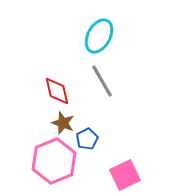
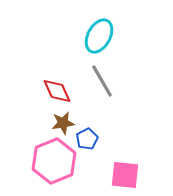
red diamond: rotated 12 degrees counterclockwise
brown star: rotated 30 degrees counterclockwise
pink square: rotated 32 degrees clockwise
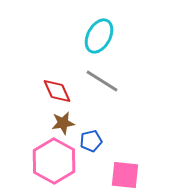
gray line: rotated 28 degrees counterclockwise
blue pentagon: moved 4 px right, 2 px down; rotated 15 degrees clockwise
pink hexagon: rotated 9 degrees counterclockwise
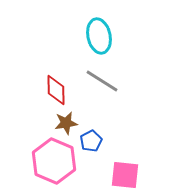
cyan ellipse: rotated 40 degrees counterclockwise
red diamond: moved 1 px left, 1 px up; rotated 24 degrees clockwise
brown star: moved 3 px right
blue pentagon: rotated 15 degrees counterclockwise
pink hexagon: rotated 6 degrees counterclockwise
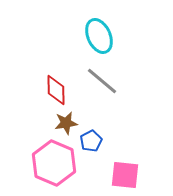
cyan ellipse: rotated 12 degrees counterclockwise
gray line: rotated 8 degrees clockwise
pink hexagon: moved 2 px down
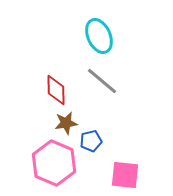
blue pentagon: rotated 15 degrees clockwise
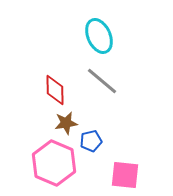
red diamond: moved 1 px left
